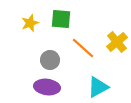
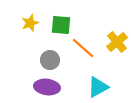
green square: moved 6 px down
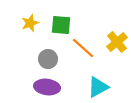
gray circle: moved 2 px left, 1 px up
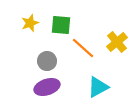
gray circle: moved 1 px left, 2 px down
purple ellipse: rotated 25 degrees counterclockwise
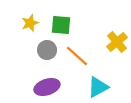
orange line: moved 6 px left, 8 px down
gray circle: moved 11 px up
